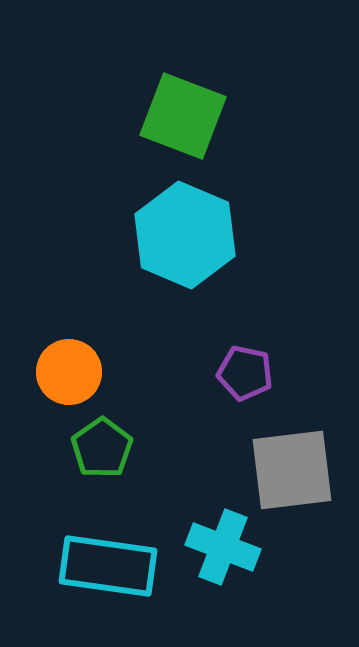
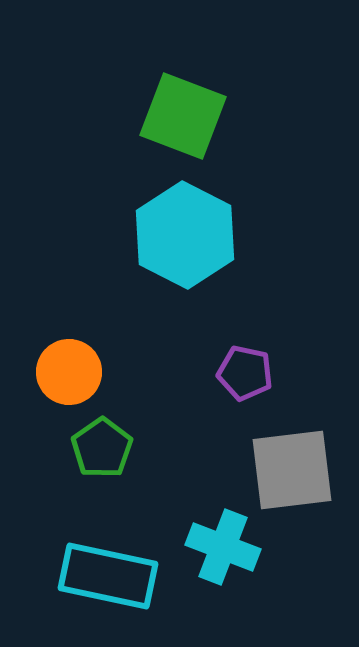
cyan hexagon: rotated 4 degrees clockwise
cyan rectangle: moved 10 px down; rotated 4 degrees clockwise
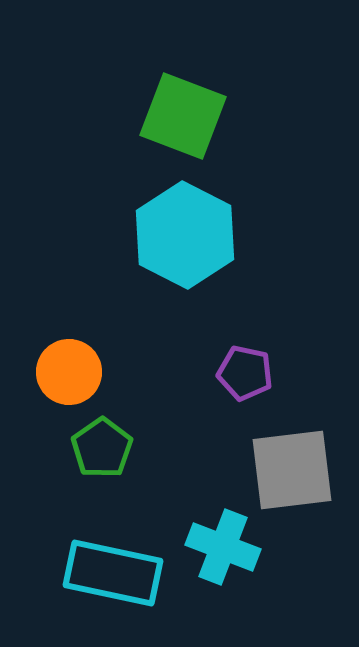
cyan rectangle: moved 5 px right, 3 px up
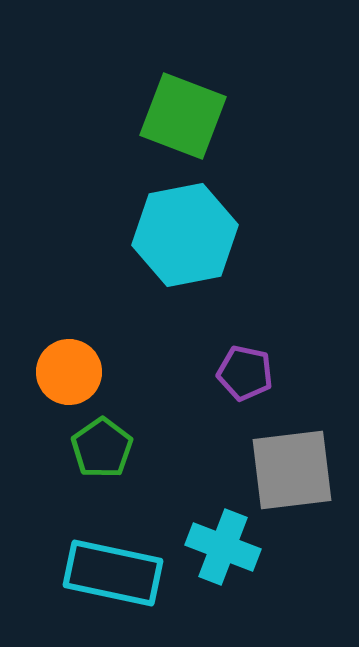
cyan hexagon: rotated 22 degrees clockwise
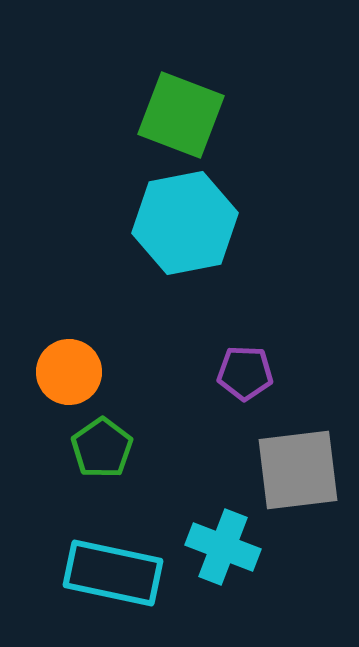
green square: moved 2 px left, 1 px up
cyan hexagon: moved 12 px up
purple pentagon: rotated 10 degrees counterclockwise
gray square: moved 6 px right
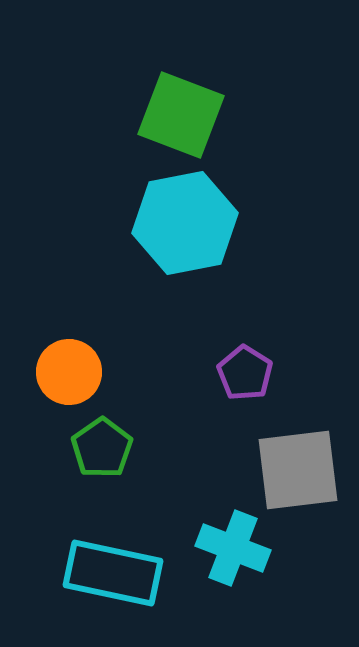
purple pentagon: rotated 30 degrees clockwise
cyan cross: moved 10 px right, 1 px down
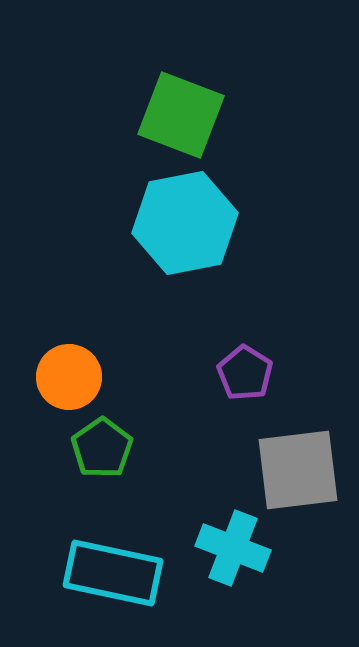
orange circle: moved 5 px down
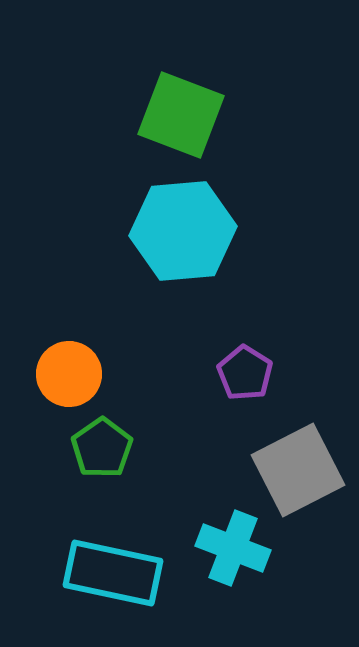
cyan hexagon: moved 2 px left, 8 px down; rotated 6 degrees clockwise
orange circle: moved 3 px up
gray square: rotated 20 degrees counterclockwise
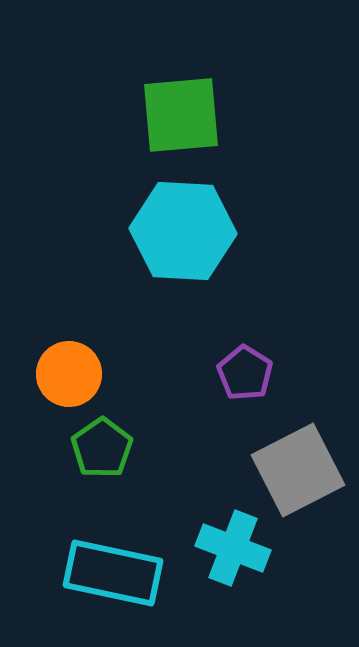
green square: rotated 26 degrees counterclockwise
cyan hexagon: rotated 8 degrees clockwise
